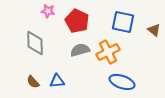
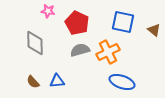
red pentagon: moved 2 px down
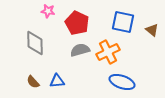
brown triangle: moved 2 px left
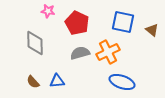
gray semicircle: moved 3 px down
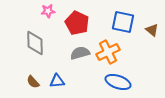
pink star: rotated 16 degrees counterclockwise
blue ellipse: moved 4 px left
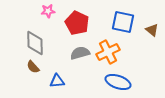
brown semicircle: moved 15 px up
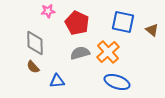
orange cross: rotated 15 degrees counterclockwise
blue ellipse: moved 1 px left
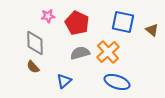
pink star: moved 5 px down
blue triangle: moved 7 px right; rotated 35 degrees counterclockwise
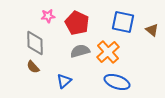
gray semicircle: moved 2 px up
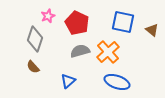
pink star: rotated 16 degrees counterclockwise
gray diamond: moved 4 px up; rotated 20 degrees clockwise
blue triangle: moved 4 px right
